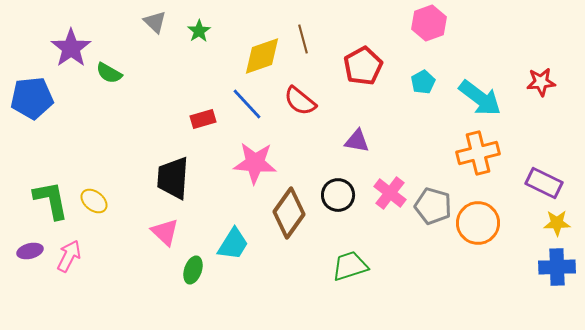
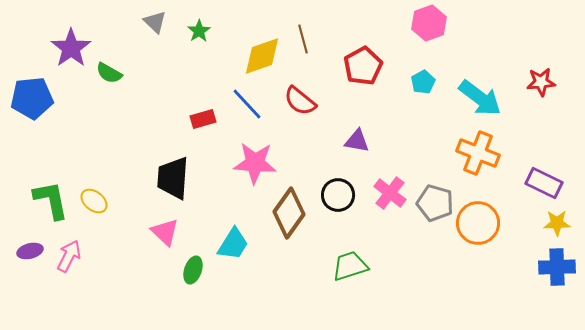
orange cross: rotated 36 degrees clockwise
gray pentagon: moved 2 px right, 3 px up
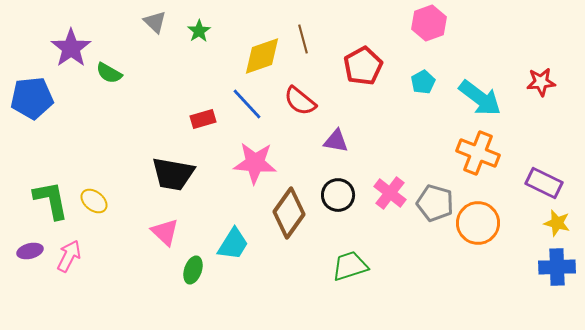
purple triangle: moved 21 px left
black trapezoid: moved 4 px up; rotated 84 degrees counterclockwise
yellow star: rotated 16 degrees clockwise
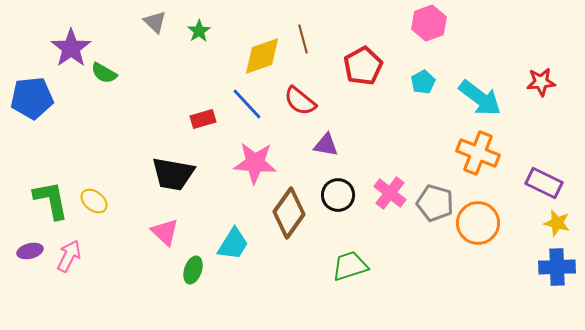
green semicircle: moved 5 px left
purple triangle: moved 10 px left, 4 px down
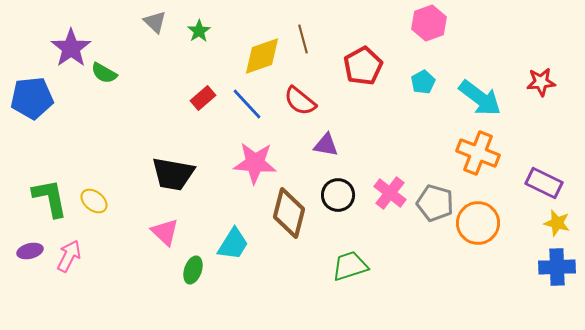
red rectangle: moved 21 px up; rotated 25 degrees counterclockwise
green L-shape: moved 1 px left, 2 px up
brown diamond: rotated 21 degrees counterclockwise
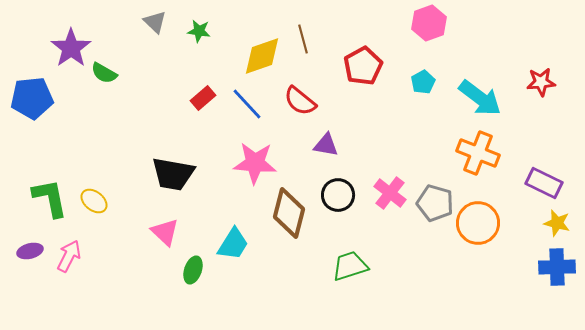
green star: rotated 30 degrees counterclockwise
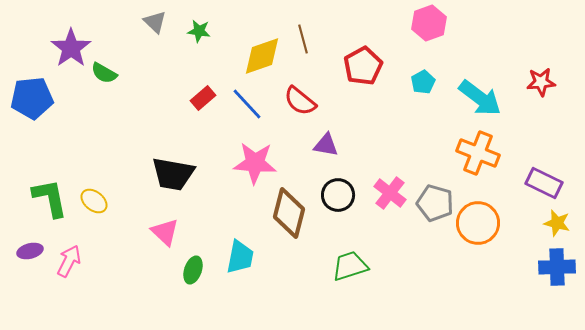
cyan trapezoid: moved 7 px right, 13 px down; rotated 21 degrees counterclockwise
pink arrow: moved 5 px down
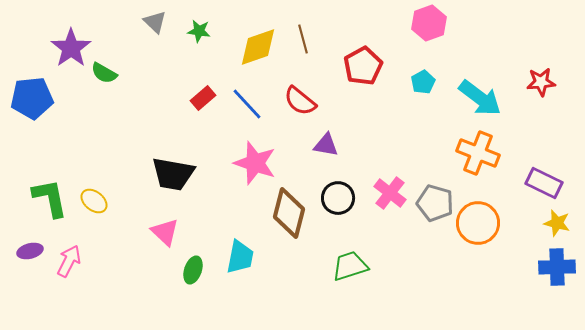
yellow diamond: moved 4 px left, 9 px up
pink star: rotated 15 degrees clockwise
black circle: moved 3 px down
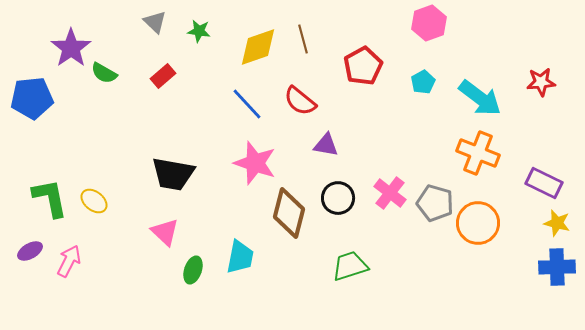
red rectangle: moved 40 px left, 22 px up
purple ellipse: rotated 15 degrees counterclockwise
